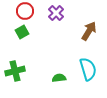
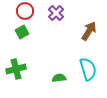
green cross: moved 1 px right, 2 px up
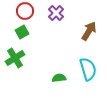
green cross: moved 1 px left, 11 px up; rotated 18 degrees counterclockwise
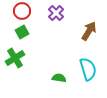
red circle: moved 3 px left
green semicircle: rotated 16 degrees clockwise
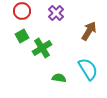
green square: moved 4 px down
green cross: moved 27 px right, 10 px up
cyan semicircle: rotated 15 degrees counterclockwise
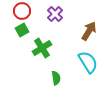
purple cross: moved 1 px left, 1 px down
green square: moved 6 px up
cyan semicircle: moved 7 px up
green semicircle: moved 3 px left; rotated 72 degrees clockwise
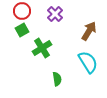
green semicircle: moved 1 px right, 1 px down
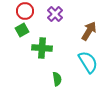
red circle: moved 3 px right
green cross: rotated 36 degrees clockwise
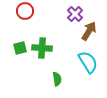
purple cross: moved 20 px right
green square: moved 2 px left, 18 px down; rotated 16 degrees clockwise
